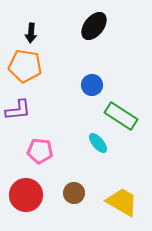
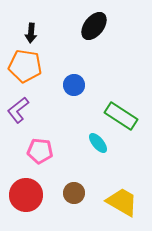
blue circle: moved 18 px left
purple L-shape: rotated 148 degrees clockwise
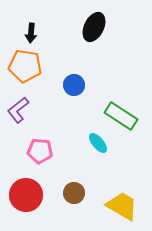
black ellipse: moved 1 px down; rotated 12 degrees counterclockwise
yellow trapezoid: moved 4 px down
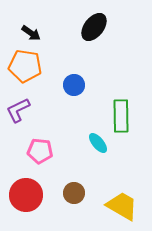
black ellipse: rotated 12 degrees clockwise
black arrow: rotated 60 degrees counterclockwise
purple L-shape: rotated 12 degrees clockwise
green rectangle: rotated 56 degrees clockwise
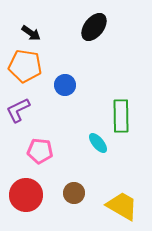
blue circle: moved 9 px left
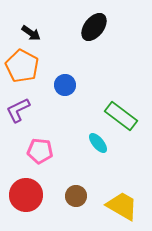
orange pentagon: moved 3 px left; rotated 20 degrees clockwise
green rectangle: rotated 52 degrees counterclockwise
brown circle: moved 2 px right, 3 px down
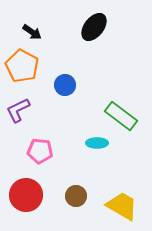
black arrow: moved 1 px right, 1 px up
cyan ellipse: moved 1 px left; rotated 50 degrees counterclockwise
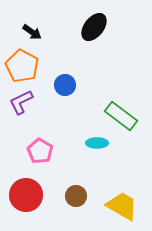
purple L-shape: moved 3 px right, 8 px up
pink pentagon: rotated 25 degrees clockwise
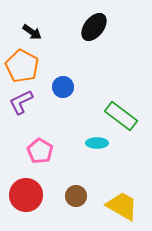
blue circle: moved 2 px left, 2 px down
